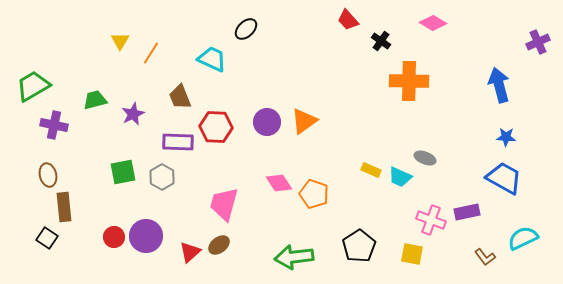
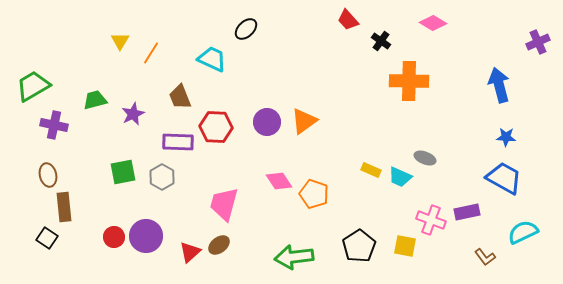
pink diamond at (279, 183): moved 2 px up
cyan semicircle at (523, 238): moved 6 px up
yellow square at (412, 254): moved 7 px left, 8 px up
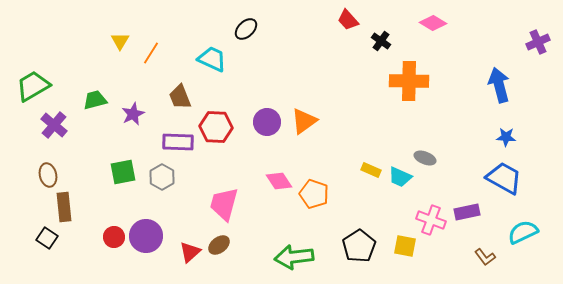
purple cross at (54, 125): rotated 28 degrees clockwise
